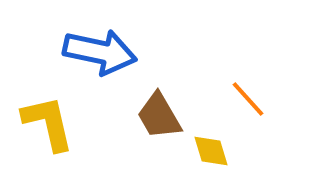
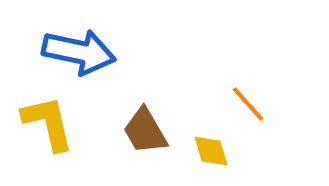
blue arrow: moved 21 px left
orange line: moved 5 px down
brown trapezoid: moved 14 px left, 15 px down
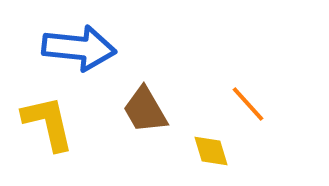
blue arrow: moved 4 px up; rotated 6 degrees counterclockwise
brown trapezoid: moved 21 px up
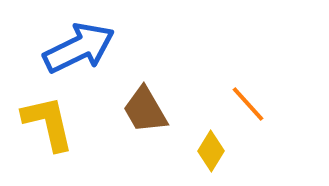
blue arrow: rotated 32 degrees counterclockwise
yellow diamond: rotated 48 degrees clockwise
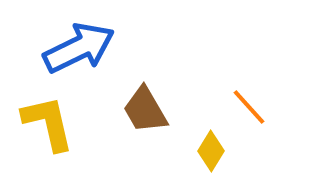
orange line: moved 1 px right, 3 px down
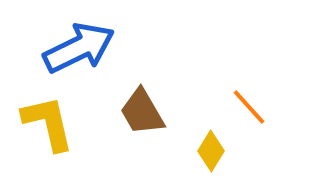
brown trapezoid: moved 3 px left, 2 px down
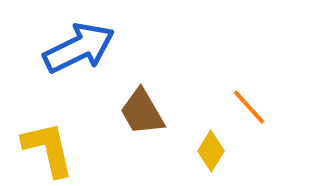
yellow L-shape: moved 26 px down
